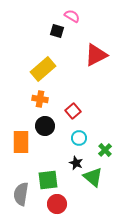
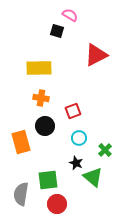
pink semicircle: moved 2 px left, 1 px up
yellow rectangle: moved 4 px left, 1 px up; rotated 40 degrees clockwise
orange cross: moved 1 px right, 1 px up
red square: rotated 21 degrees clockwise
orange rectangle: rotated 15 degrees counterclockwise
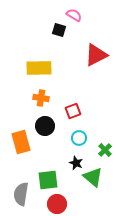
pink semicircle: moved 4 px right
black square: moved 2 px right, 1 px up
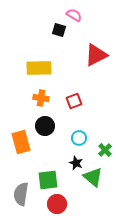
red square: moved 1 px right, 10 px up
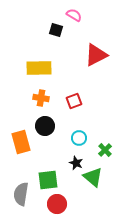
black square: moved 3 px left
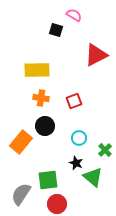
yellow rectangle: moved 2 px left, 2 px down
orange rectangle: rotated 55 degrees clockwise
gray semicircle: rotated 25 degrees clockwise
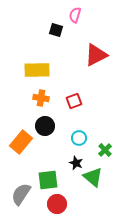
pink semicircle: moved 1 px right; rotated 105 degrees counterclockwise
